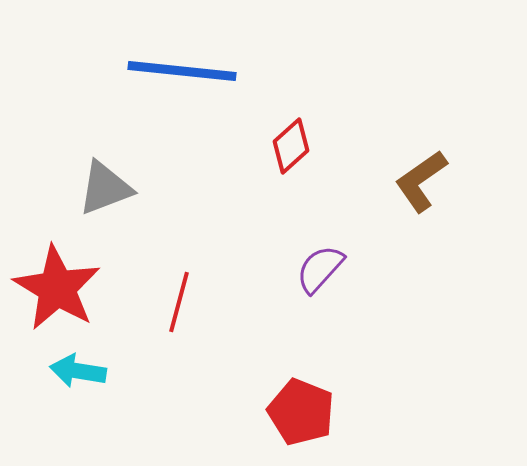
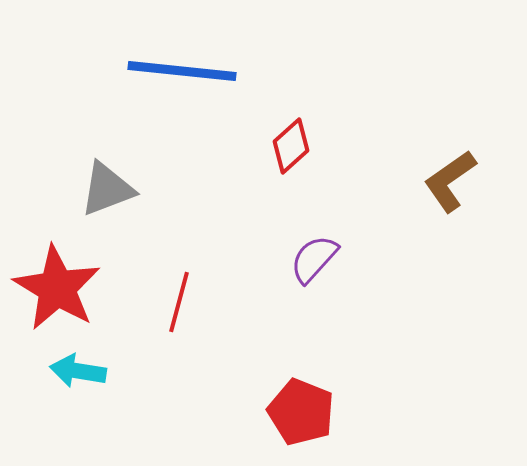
brown L-shape: moved 29 px right
gray triangle: moved 2 px right, 1 px down
purple semicircle: moved 6 px left, 10 px up
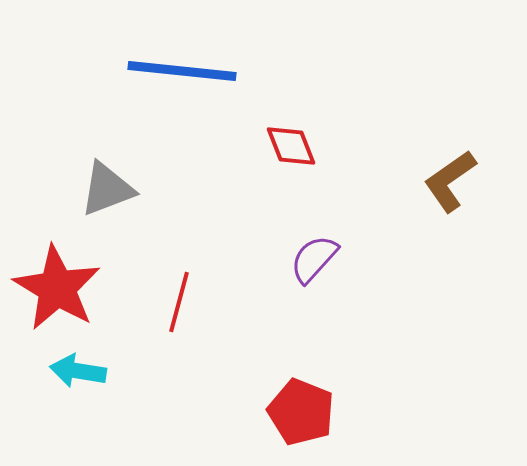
red diamond: rotated 70 degrees counterclockwise
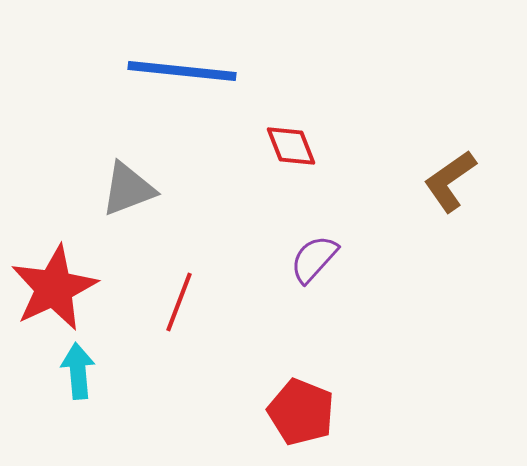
gray triangle: moved 21 px right
red star: moved 3 px left; rotated 16 degrees clockwise
red line: rotated 6 degrees clockwise
cyan arrow: rotated 76 degrees clockwise
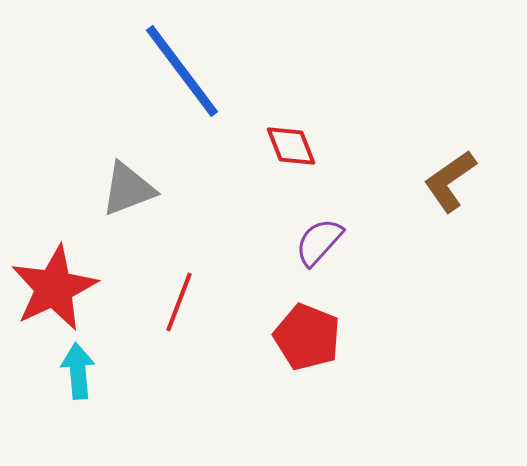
blue line: rotated 47 degrees clockwise
purple semicircle: moved 5 px right, 17 px up
red pentagon: moved 6 px right, 75 px up
